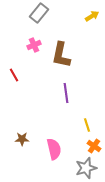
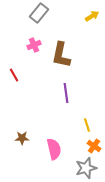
brown star: moved 1 px up
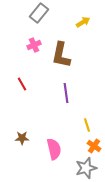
yellow arrow: moved 9 px left, 6 px down
red line: moved 8 px right, 9 px down
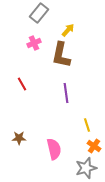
yellow arrow: moved 15 px left, 8 px down; rotated 16 degrees counterclockwise
pink cross: moved 2 px up
brown star: moved 3 px left
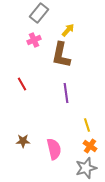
pink cross: moved 3 px up
brown star: moved 4 px right, 3 px down
orange cross: moved 4 px left
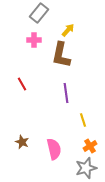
pink cross: rotated 24 degrees clockwise
yellow line: moved 4 px left, 5 px up
brown star: moved 1 px left, 1 px down; rotated 24 degrees clockwise
orange cross: rotated 24 degrees clockwise
